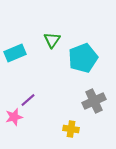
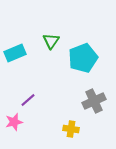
green triangle: moved 1 px left, 1 px down
pink star: moved 5 px down
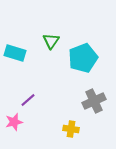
cyan rectangle: rotated 40 degrees clockwise
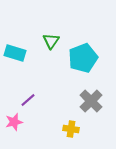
gray cross: moved 3 px left; rotated 20 degrees counterclockwise
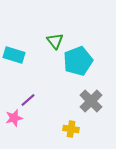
green triangle: moved 4 px right; rotated 12 degrees counterclockwise
cyan rectangle: moved 1 px left, 2 px down
cyan pentagon: moved 5 px left, 3 px down
pink star: moved 4 px up
